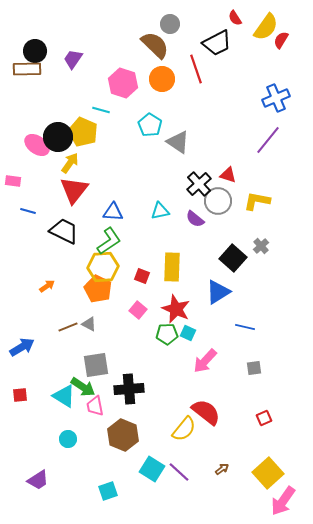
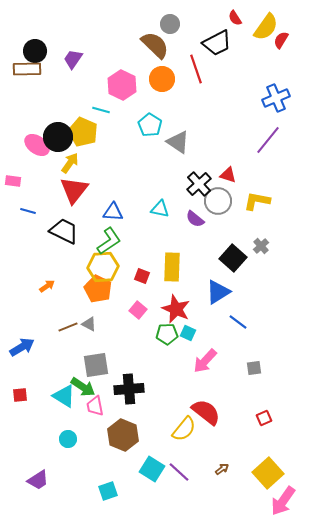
pink hexagon at (123, 83): moved 1 px left, 2 px down; rotated 8 degrees clockwise
cyan triangle at (160, 211): moved 2 px up; rotated 24 degrees clockwise
blue line at (245, 327): moved 7 px left, 5 px up; rotated 24 degrees clockwise
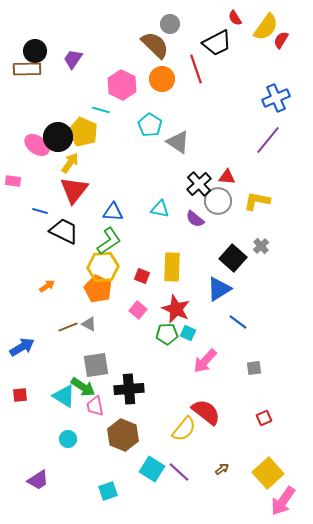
red triangle at (228, 175): moved 1 px left, 2 px down; rotated 12 degrees counterclockwise
blue line at (28, 211): moved 12 px right
blue triangle at (218, 292): moved 1 px right, 3 px up
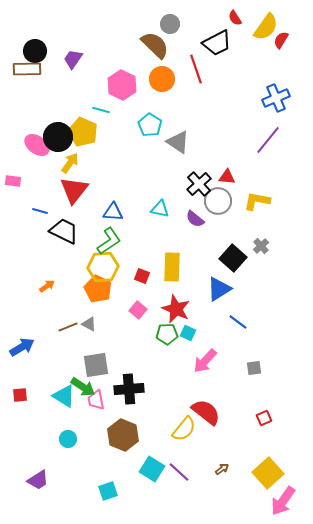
pink trapezoid at (95, 406): moved 1 px right, 6 px up
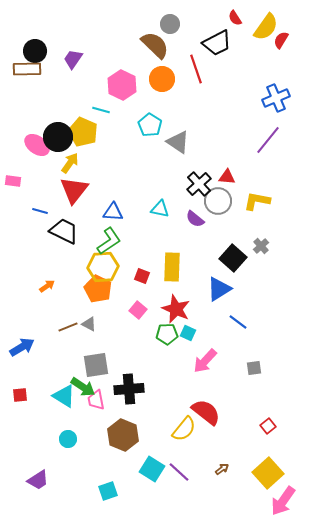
red square at (264, 418): moved 4 px right, 8 px down; rotated 14 degrees counterclockwise
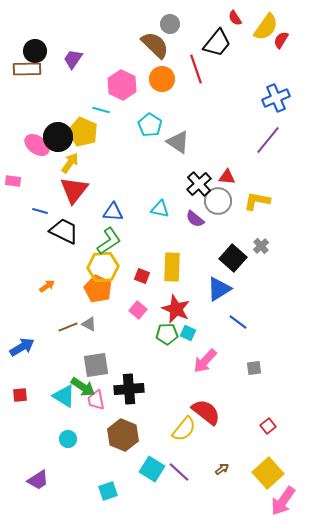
black trapezoid at (217, 43): rotated 24 degrees counterclockwise
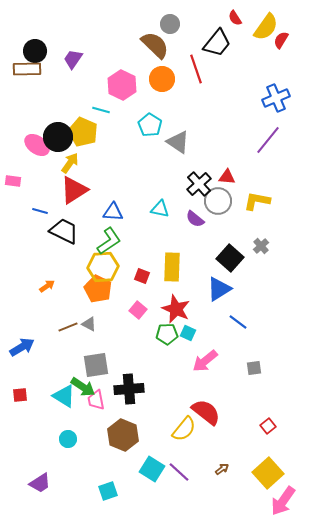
red triangle at (74, 190): rotated 20 degrees clockwise
black square at (233, 258): moved 3 px left
pink arrow at (205, 361): rotated 8 degrees clockwise
purple trapezoid at (38, 480): moved 2 px right, 3 px down
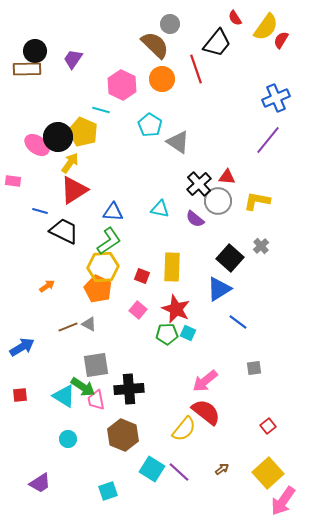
pink arrow at (205, 361): moved 20 px down
